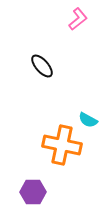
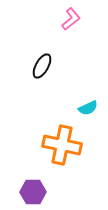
pink L-shape: moved 7 px left
black ellipse: rotated 70 degrees clockwise
cyan semicircle: moved 12 px up; rotated 54 degrees counterclockwise
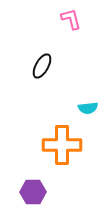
pink L-shape: rotated 65 degrees counterclockwise
cyan semicircle: rotated 18 degrees clockwise
orange cross: rotated 12 degrees counterclockwise
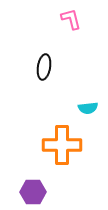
black ellipse: moved 2 px right, 1 px down; rotated 20 degrees counterclockwise
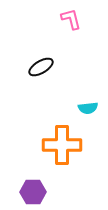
black ellipse: moved 3 px left; rotated 50 degrees clockwise
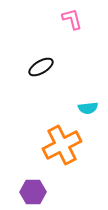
pink L-shape: moved 1 px right
orange cross: rotated 27 degrees counterclockwise
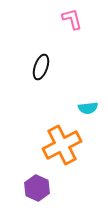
black ellipse: rotated 40 degrees counterclockwise
purple hexagon: moved 4 px right, 4 px up; rotated 25 degrees clockwise
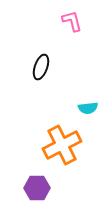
pink L-shape: moved 2 px down
purple hexagon: rotated 25 degrees counterclockwise
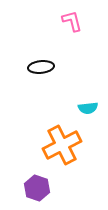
black ellipse: rotated 65 degrees clockwise
purple hexagon: rotated 20 degrees clockwise
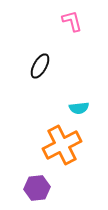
black ellipse: moved 1 px left, 1 px up; rotated 55 degrees counterclockwise
cyan semicircle: moved 9 px left
purple hexagon: rotated 25 degrees counterclockwise
